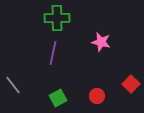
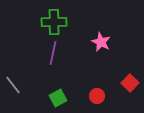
green cross: moved 3 px left, 4 px down
pink star: rotated 12 degrees clockwise
red square: moved 1 px left, 1 px up
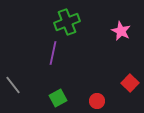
green cross: moved 13 px right; rotated 20 degrees counterclockwise
pink star: moved 20 px right, 11 px up
red circle: moved 5 px down
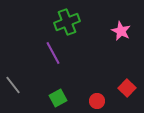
purple line: rotated 40 degrees counterclockwise
red square: moved 3 px left, 5 px down
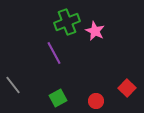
pink star: moved 26 px left
purple line: moved 1 px right
red circle: moved 1 px left
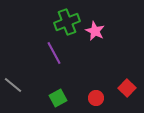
gray line: rotated 12 degrees counterclockwise
red circle: moved 3 px up
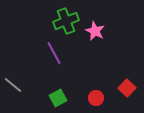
green cross: moved 1 px left, 1 px up
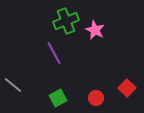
pink star: moved 1 px up
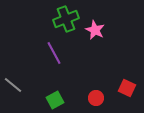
green cross: moved 2 px up
red square: rotated 18 degrees counterclockwise
green square: moved 3 px left, 2 px down
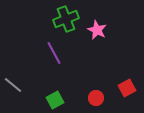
pink star: moved 2 px right
red square: rotated 36 degrees clockwise
